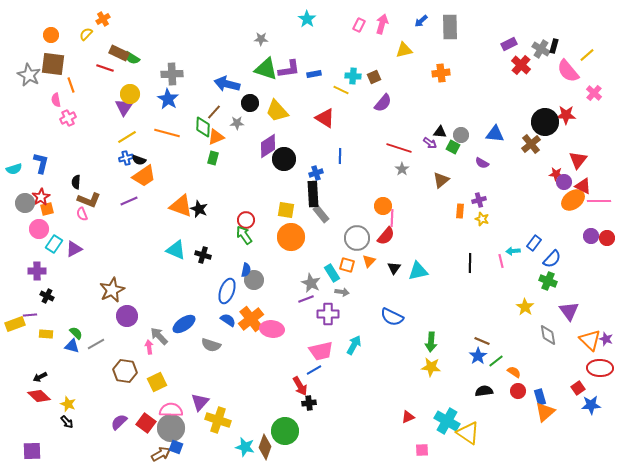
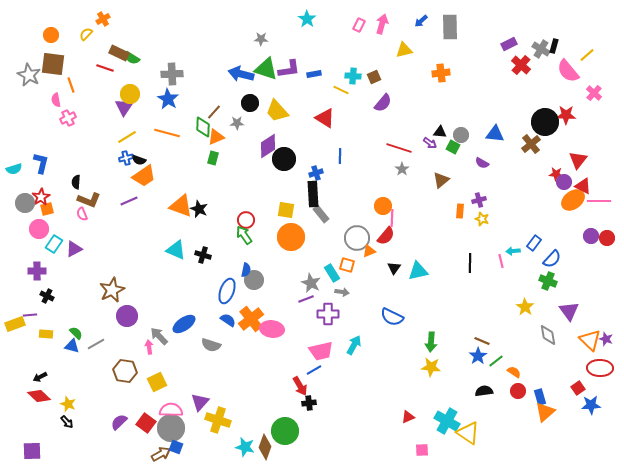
blue arrow at (227, 84): moved 14 px right, 10 px up
orange triangle at (369, 261): moved 10 px up; rotated 24 degrees clockwise
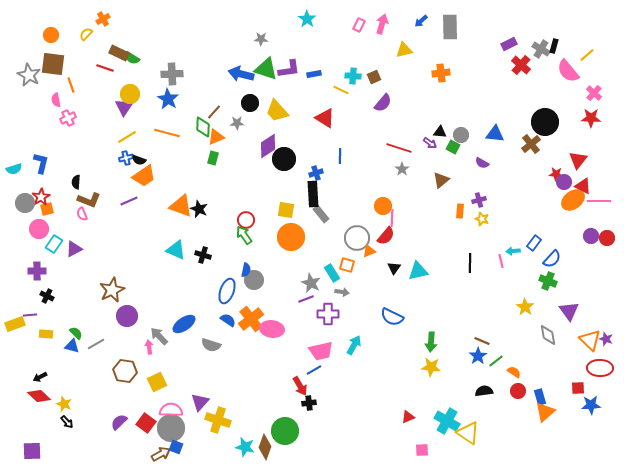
red star at (566, 115): moved 25 px right, 3 px down
red square at (578, 388): rotated 32 degrees clockwise
yellow star at (68, 404): moved 4 px left
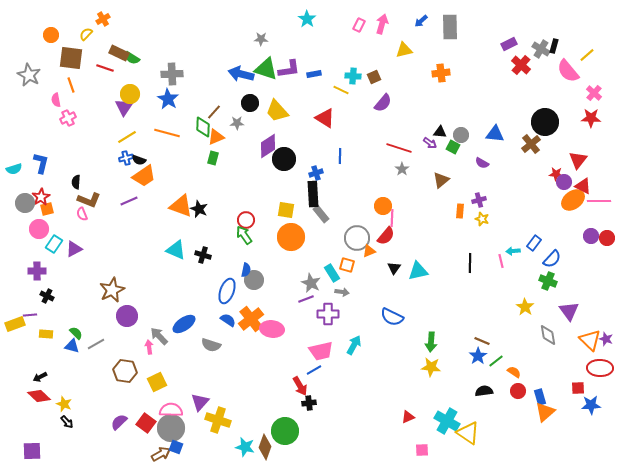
brown square at (53, 64): moved 18 px right, 6 px up
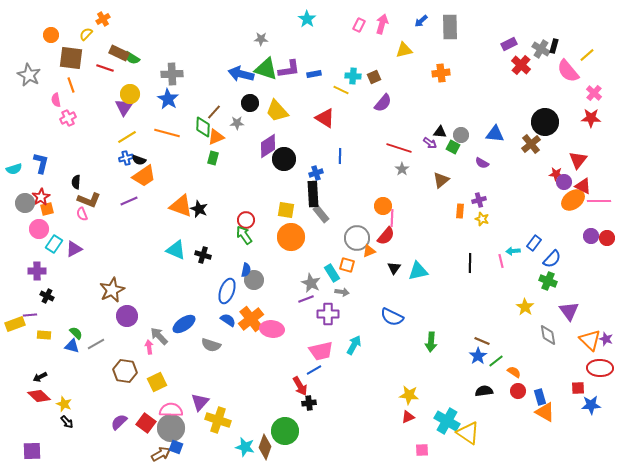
yellow rectangle at (46, 334): moved 2 px left, 1 px down
yellow star at (431, 367): moved 22 px left, 28 px down
orange triangle at (545, 412): rotated 50 degrees counterclockwise
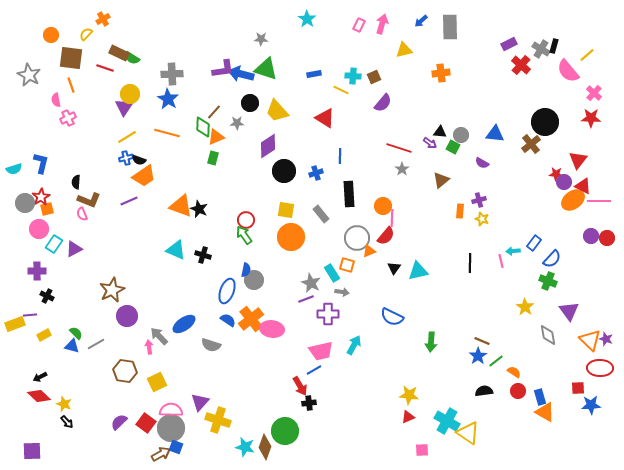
purple L-shape at (289, 69): moved 66 px left
black circle at (284, 159): moved 12 px down
black rectangle at (313, 194): moved 36 px right
yellow rectangle at (44, 335): rotated 32 degrees counterclockwise
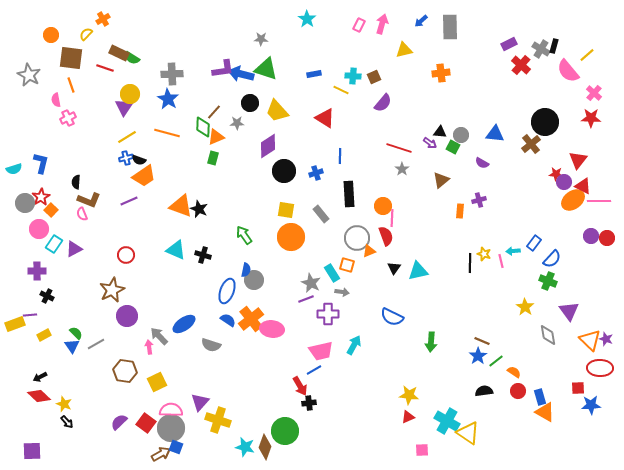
orange square at (47, 209): moved 4 px right, 1 px down; rotated 32 degrees counterclockwise
yellow star at (482, 219): moved 2 px right, 35 px down
red circle at (246, 220): moved 120 px left, 35 px down
red semicircle at (386, 236): rotated 60 degrees counterclockwise
blue triangle at (72, 346): rotated 42 degrees clockwise
